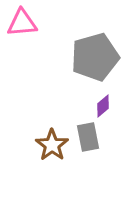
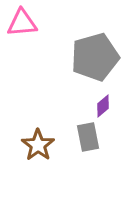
brown star: moved 14 px left
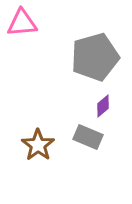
gray rectangle: rotated 56 degrees counterclockwise
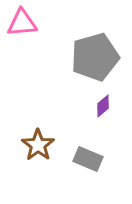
gray rectangle: moved 22 px down
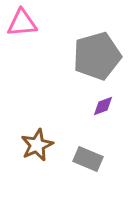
gray pentagon: moved 2 px right, 1 px up
purple diamond: rotated 20 degrees clockwise
brown star: moved 1 px left; rotated 12 degrees clockwise
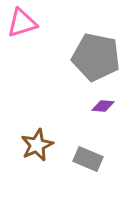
pink triangle: rotated 12 degrees counterclockwise
gray pentagon: moved 1 px left, 1 px down; rotated 27 degrees clockwise
purple diamond: rotated 25 degrees clockwise
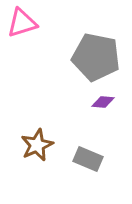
purple diamond: moved 4 px up
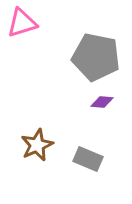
purple diamond: moved 1 px left
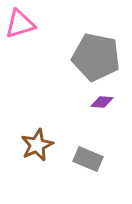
pink triangle: moved 2 px left, 1 px down
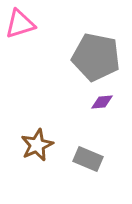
purple diamond: rotated 10 degrees counterclockwise
